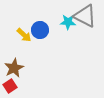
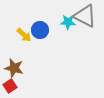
brown star: rotated 30 degrees counterclockwise
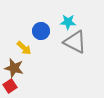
gray triangle: moved 10 px left, 26 px down
blue circle: moved 1 px right, 1 px down
yellow arrow: moved 13 px down
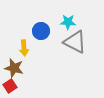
yellow arrow: rotated 42 degrees clockwise
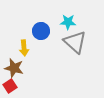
gray triangle: rotated 15 degrees clockwise
